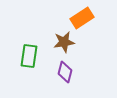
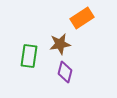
brown star: moved 4 px left, 2 px down
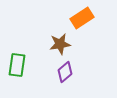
green rectangle: moved 12 px left, 9 px down
purple diamond: rotated 35 degrees clockwise
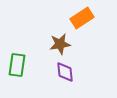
purple diamond: rotated 55 degrees counterclockwise
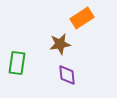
green rectangle: moved 2 px up
purple diamond: moved 2 px right, 3 px down
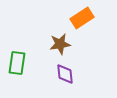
purple diamond: moved 2 px left, 1 px up
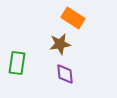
orange rectangle: moved 9 px left; rotated 65 degrees clockwise
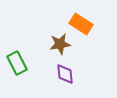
orange rectangle: moved 8 px right, 6 px down
green rectangle: rotated 35 degrees counterclockwise
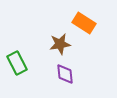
orange rectangle: moved 3 px right, 1 px up
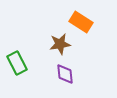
orange rectangle: moved 3 px left, 1 px up
